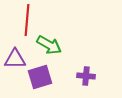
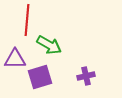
purple cross: rotated 18 degrees counterclockwise
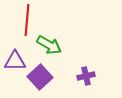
purple triangle: moved 2 px down
purple square: rotated 25 degrees counterclockwise
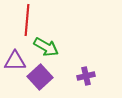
green arrow: moved 3 px left, 2 px down
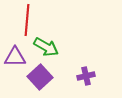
purple triangle: moved 4 px up
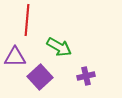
green arrow: moved 13 px right
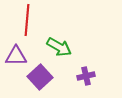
purple triangle: moved 1 px right, 1 px up
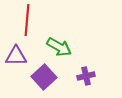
purple square: moved 4 px right
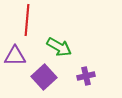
purple triangle: moved 1 px left
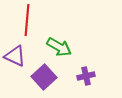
purple triangle: rotated 25 degrees clockwise
